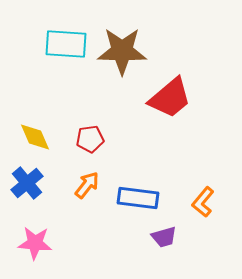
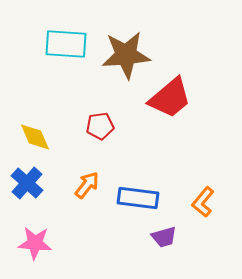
brown star: moved 4 px right, 4 px down; rotated 6 degrees counterclockwise
red pentagon: moved 10 px right, 13 px up
blue cross: rotated 8 degrees counterclockwise
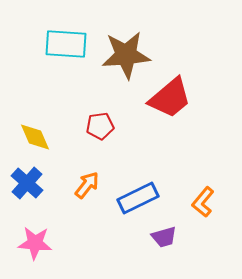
blue rectangle: rotated 33 degrees counterclockwise
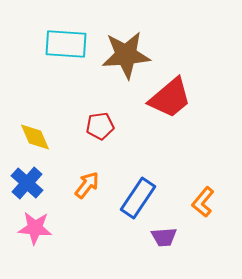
blue rectangle: rotated 30 degrees counterclockwise
purple trapezoid: rotated 12 degrees clockwise
pink star: moved 15 px up
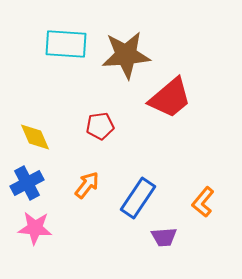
blue cross: rotated 20 degrees clockwise
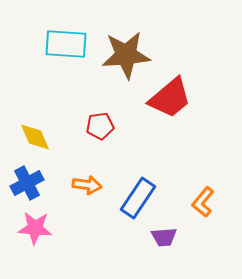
orange arrow: rotated 60 degrees clockwise
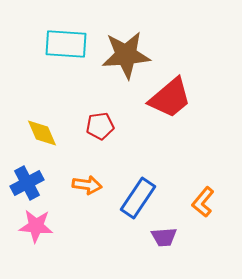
yellow diamond: moved 7 px right, 4 px up
pink star: moved 1 px right, 2 px up
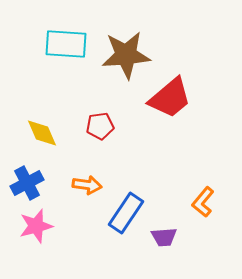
blue rectangle: moved 12 px left, 15 px down
pink star: rotated 20 degrees counterclockwise
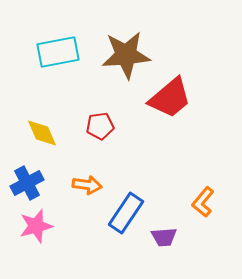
cyan rectangle: moved 8 px left, 8 px down; rotated 15 degrees counterclockwise
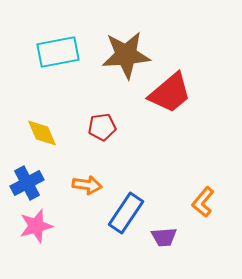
red trapezoid: moved 5 px up
red pentagon: moved 2 px right, 1 px down
